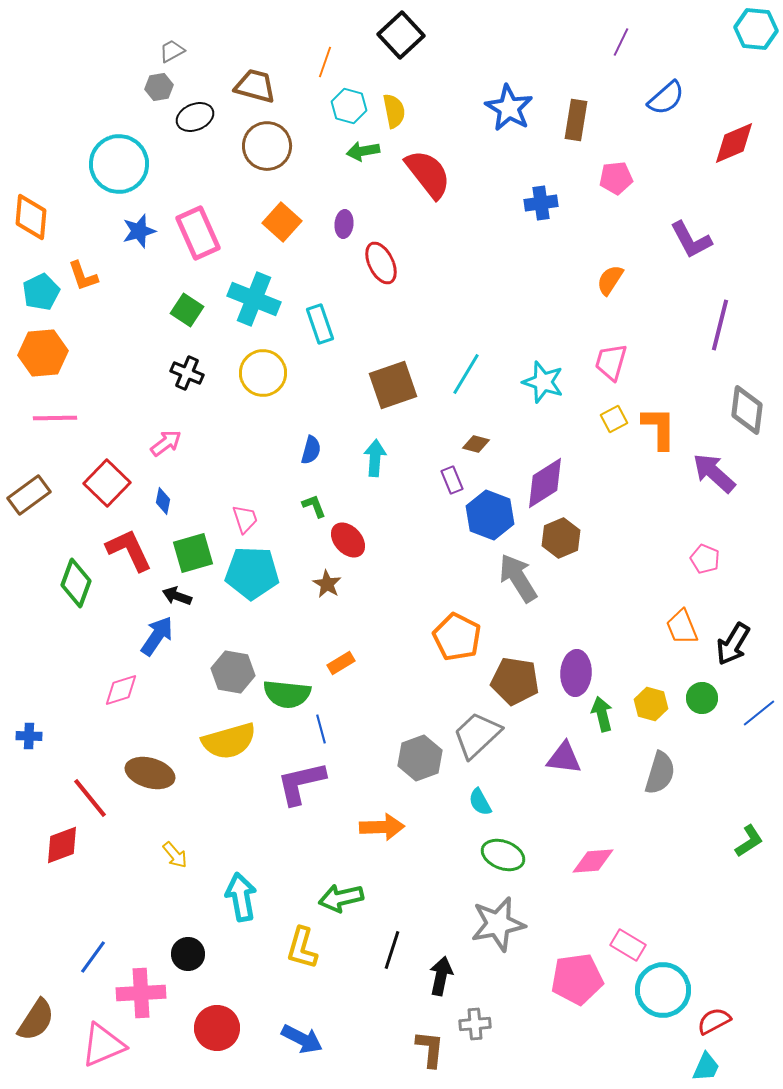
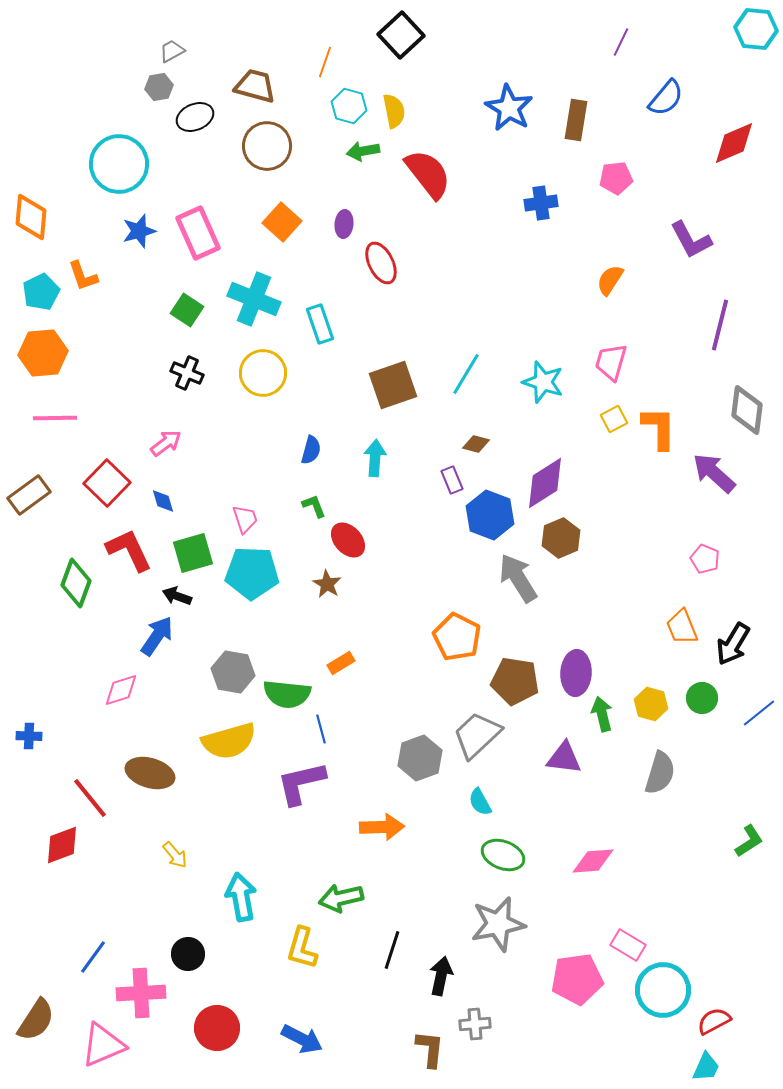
blue semicircle at (666, 98): rotated 9 degrees counterclockwise
blue diamond at (163, 501): rotated 28 degrees counterclockwise
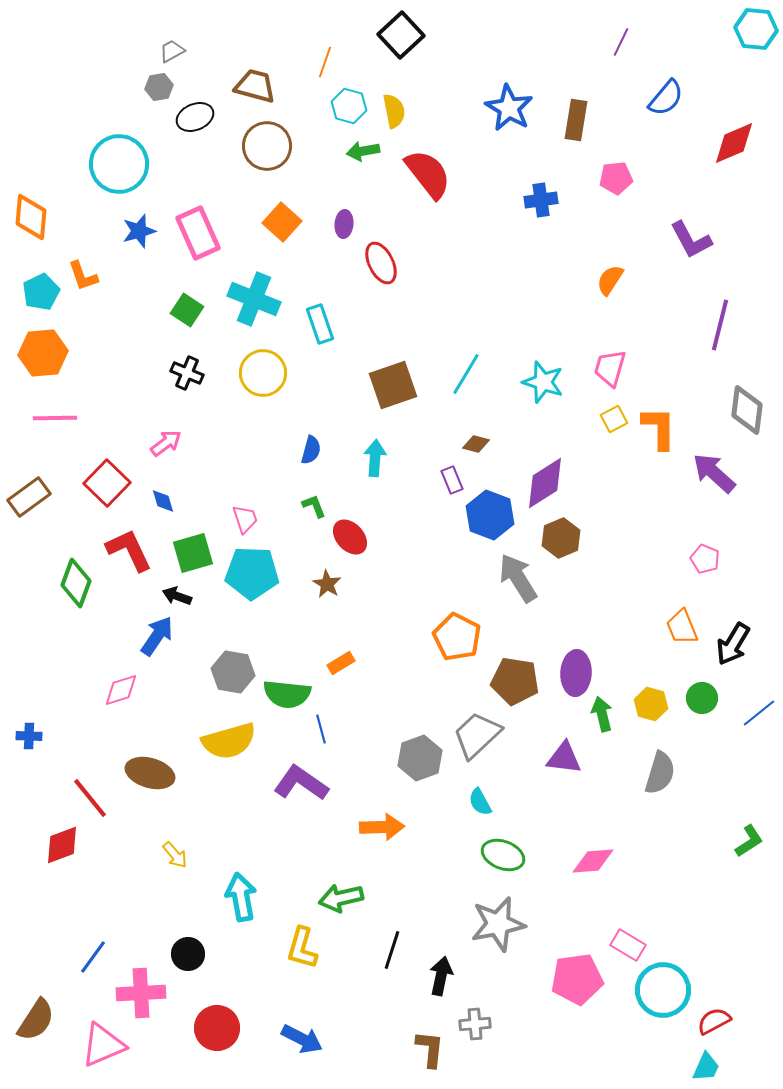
blue cross at (541, 203): moved 3 px up
pink trapezoid at (611, 362): moved 1 px left, 6 px down
brown rectangle at (29, 495): moved 2 px down
red ellipse at (348, 540): moved 2 px right, 3 px up
purple L-shape at (301, 783): rotated 48 degrees clockwise
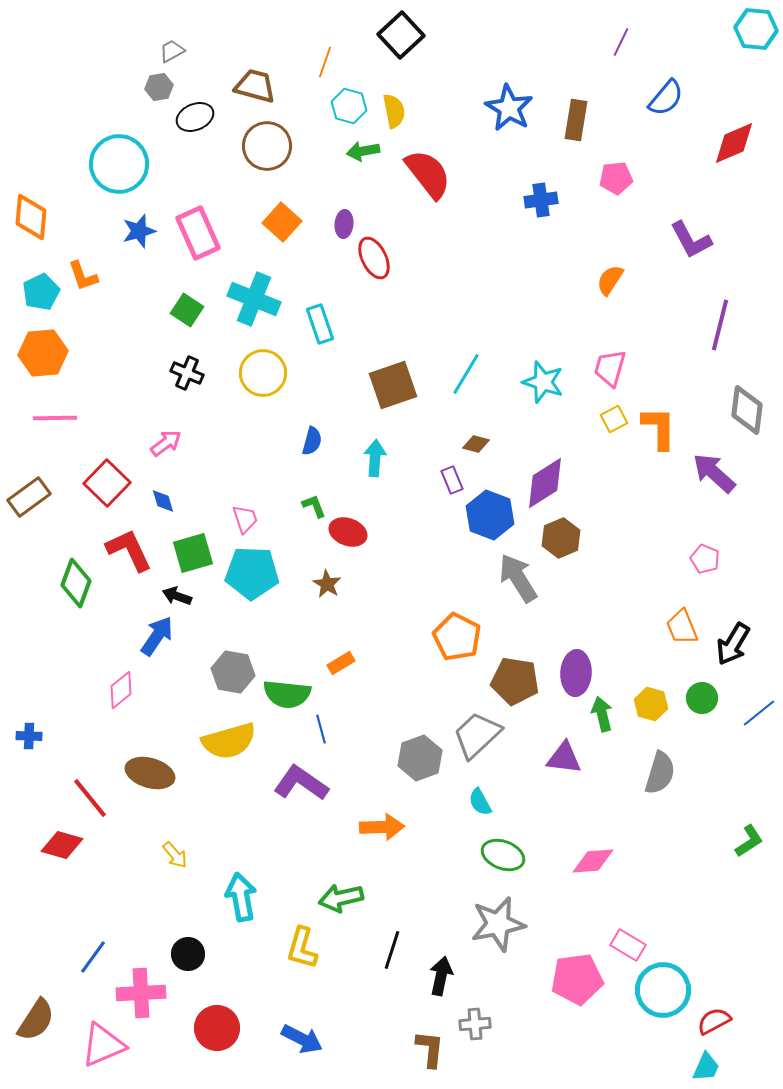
red ellipse at (381, 263): moved 7 px left, 5 px up
blue semicircle at (311, 450): moved 1 px right, 9 px up
red ellipse at (350, 537): moved 2 px left, 5 px up; rotated 27 degrees counterclockwise
pink diamond at (121, 690): rotated 21 degrees counterclockwise
red diamond at (62, 845): rotated 36 degrees clockwise
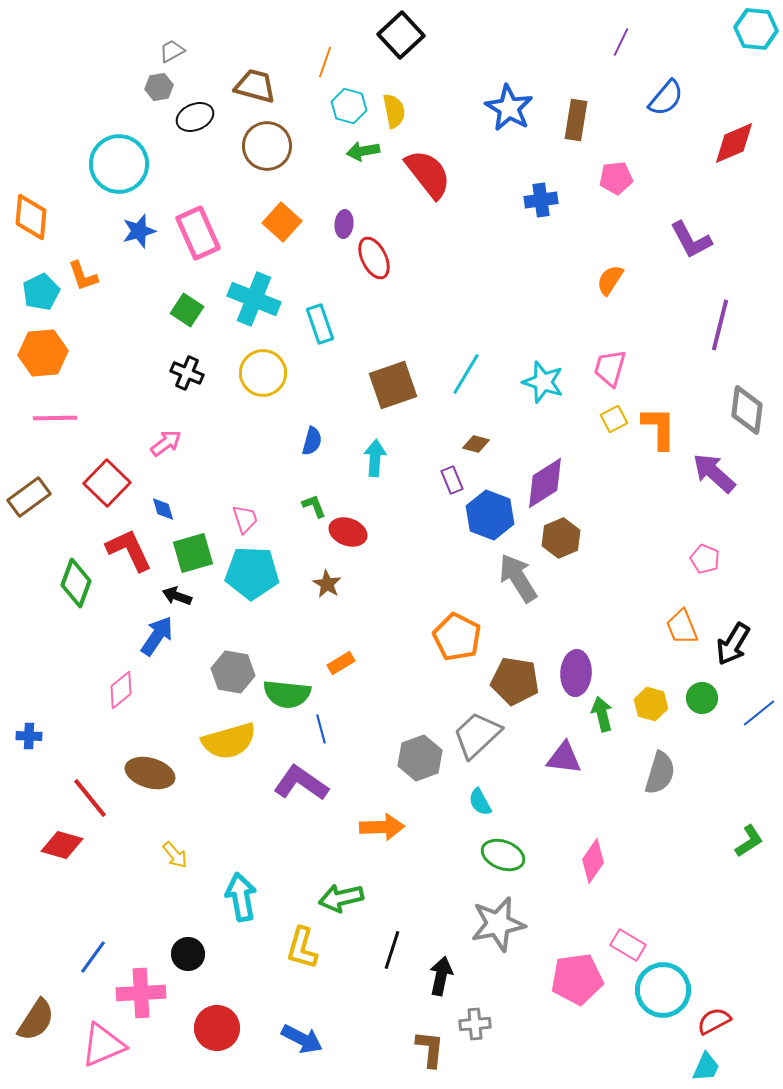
blue diamond at (163, 501): moved 8 px down
pink diamond at (593, 861): rotated 51 degrees counterclockwise
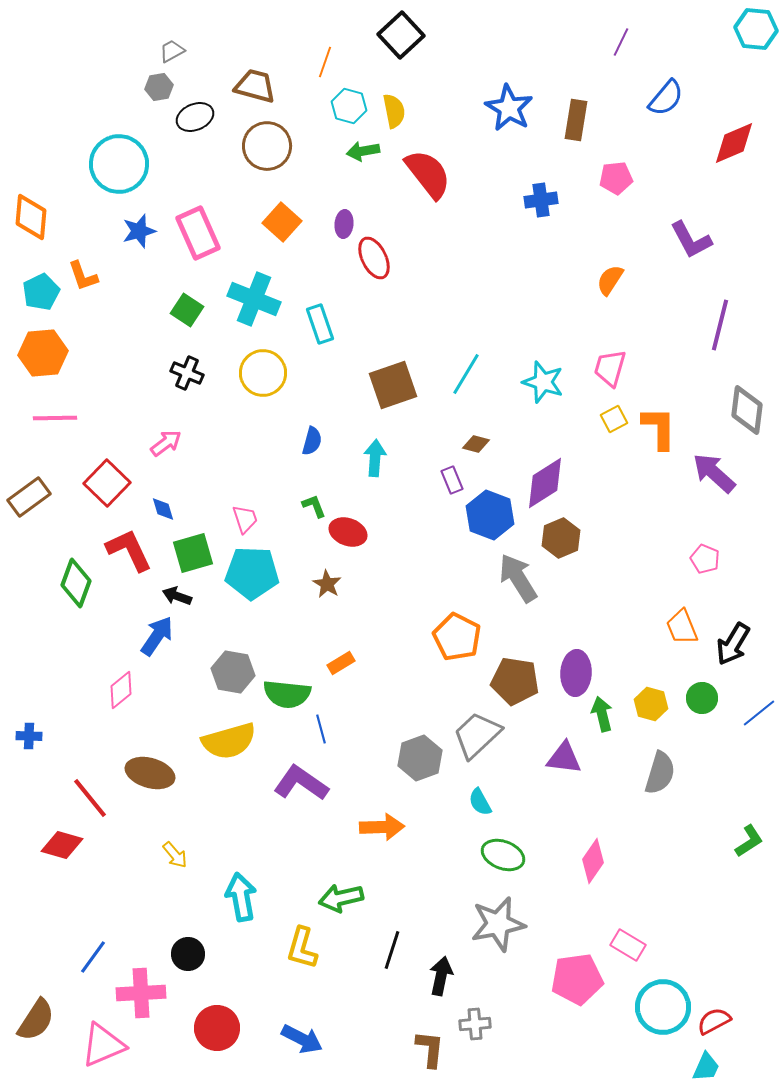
cyan circle at (663, 990): moved 17 px down
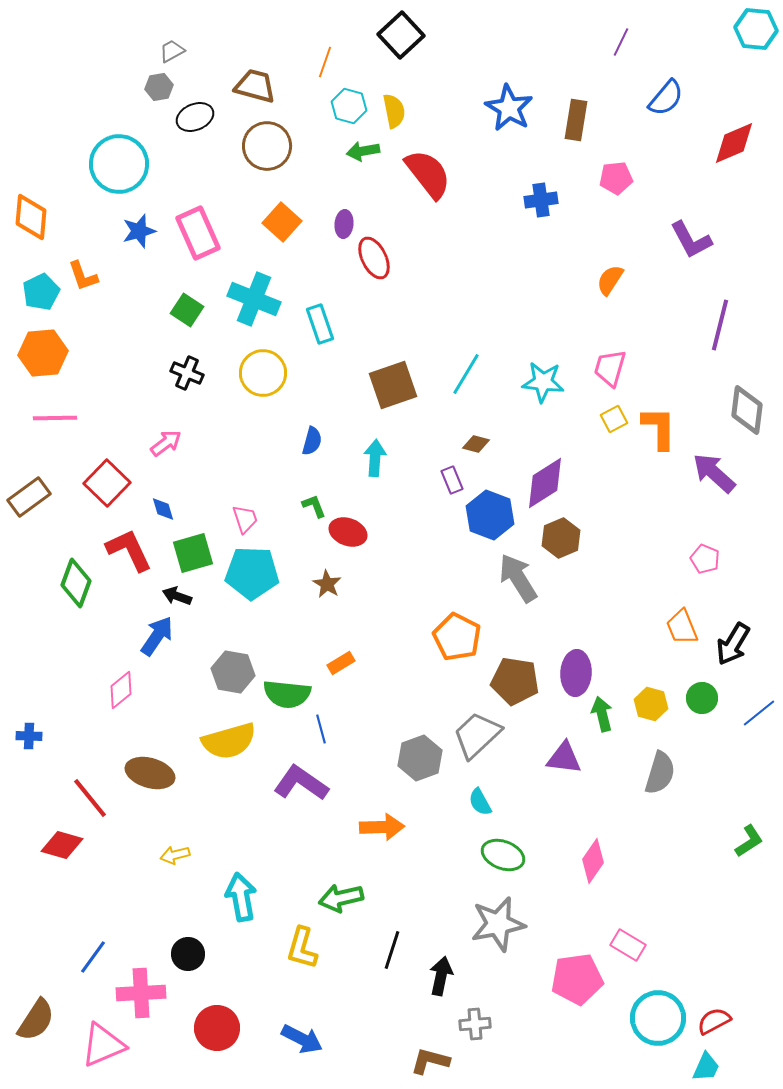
cyan star at (543, 382): rotated 12 degrees counterclockwise
yellow arrow at (175, 855): rotated 116 degrees clockwise
cyan circle at (663, 1007): moved 5 px left, 11 px down
brown L-shape at (430, 1049): moved 12 px down; rotated 81 degrees counterclockwise
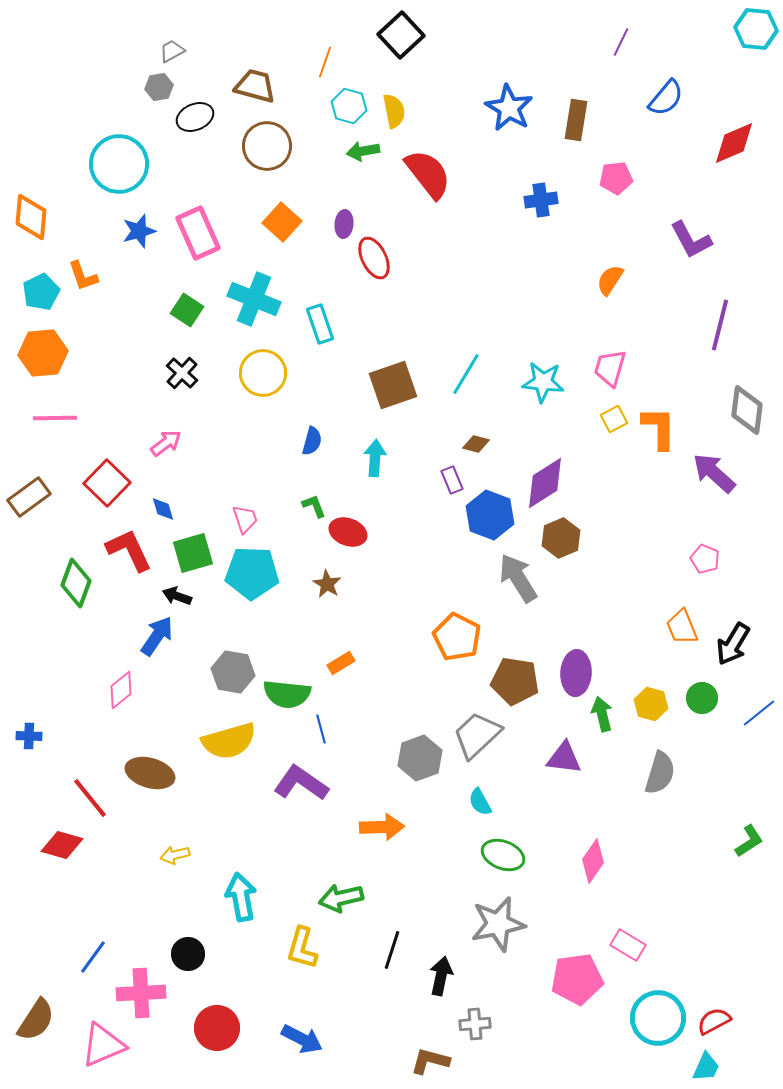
black cross at (187, 373): moved 5 px left; rotated 20 degrees clockwise
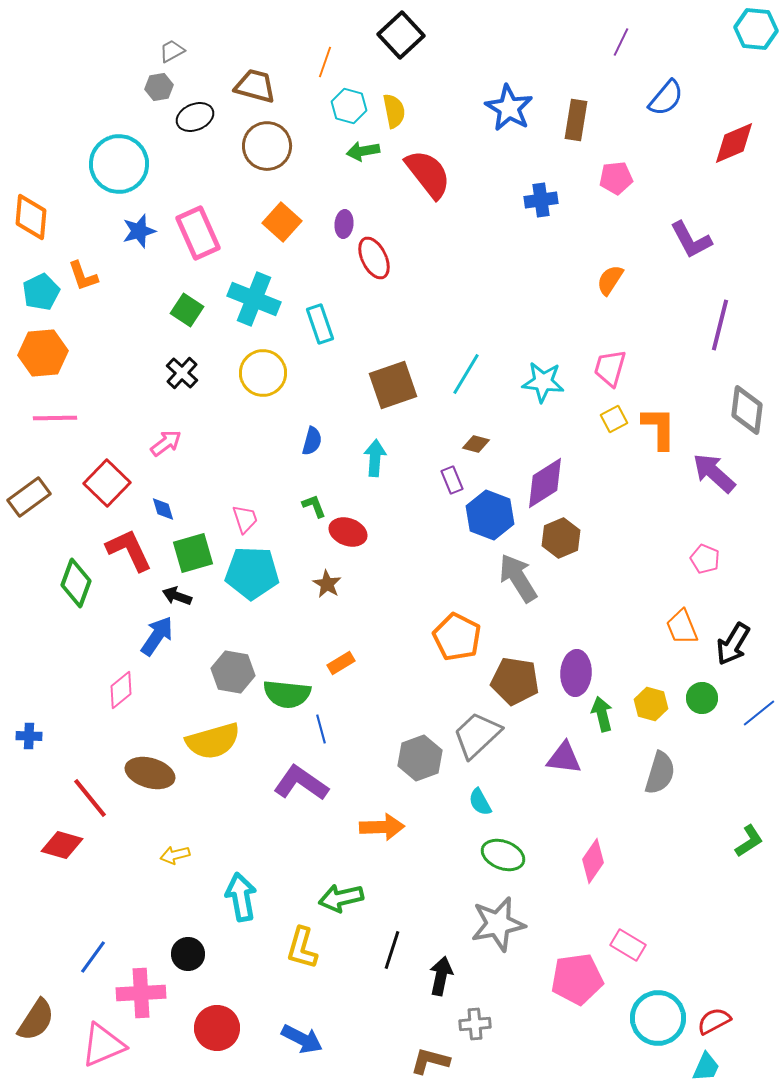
yellow semicircle at (229, 741): moved 16 px left
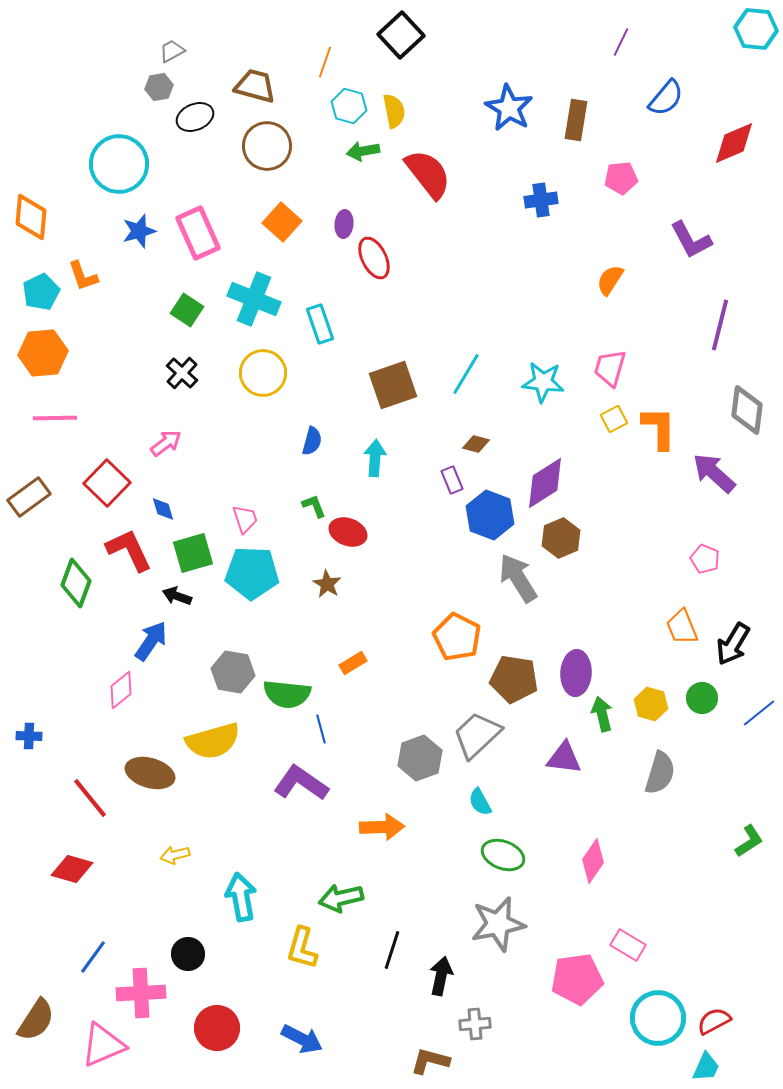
pink pentagon at (616, 178): moved 5 px right
blue arrow at (157, 636): moved 6 px left, 5 px down
orange rectangle at (341, 663): moved 12 px right
brown pentagon at (515, 681): moved 1 px left, 2 px up
red diamond at (62, 845): moved 10 px right, 24 px down
